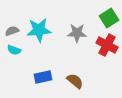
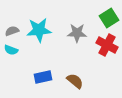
cyan semicircle: moved 3 px left
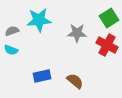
cyan star: moved 10 px up
blue rectangle: moved 1 px left, 1 px up
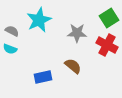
cyan star: rotated 20 degrees counterclockwise
gray semicircle: rotated 48 degrees clockwise
cyan semicircle: moved 1 px left, 1 px up
blue rectangle: moved 1 px right, 1 px down
brown semicircle: moved 2 px left, 15 px up
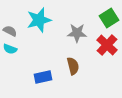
cyan star: rotated 10 degrees clockwise
gray semicircle: moved 2 px left
red cross: rotated 15 degrees clockwise
brown semicircle: rotated 36 degrees clockwise
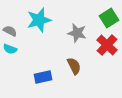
gray star: rotated 12 degrees clockwise
brown semicircle: moved 1 px right; rotated 12 degrees counterclockwise
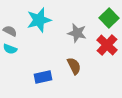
green square: rotated 12 degrees counterclockwise
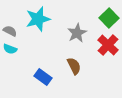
cyan star: moved 1 px left, 1 px up
gray star: rotated 30 degrees clockwise
red cross: moved 1 px right
blue rectangle: rotated 48 degrees clockwise
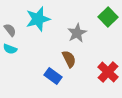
green square: moved 1 px left, 1 px up
gray semicircle: moved 1 px up; rotated 24 degrees clockwise
red cross: moved 27 px down
brown semicircle: moved 5 px left, 7 px up
blue rectangle: moved 10 px right, 1 px up
